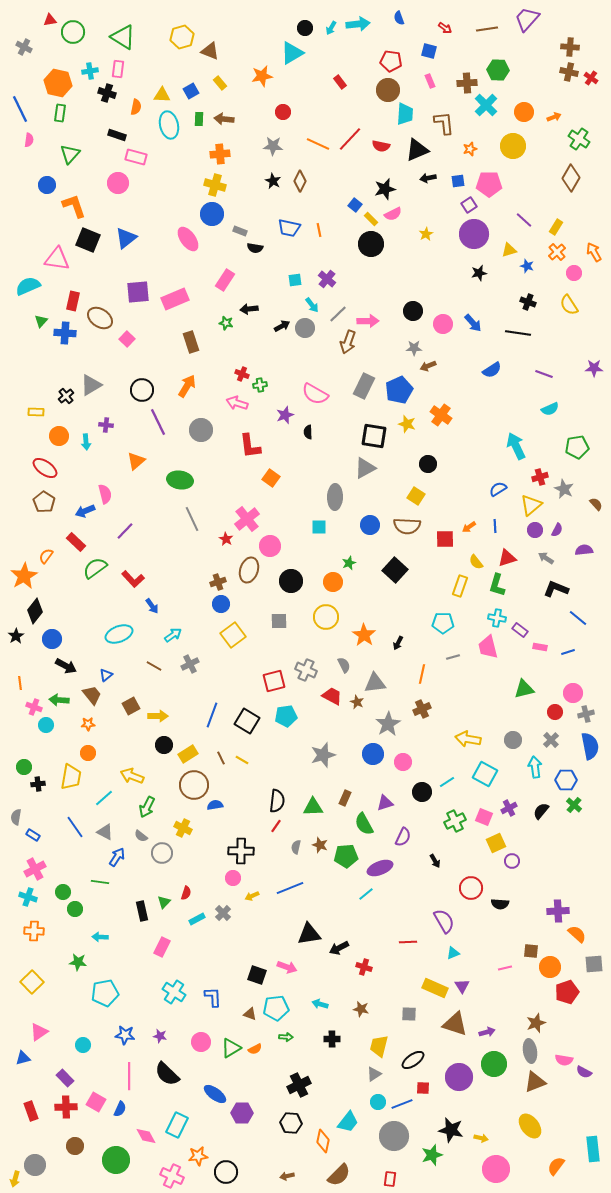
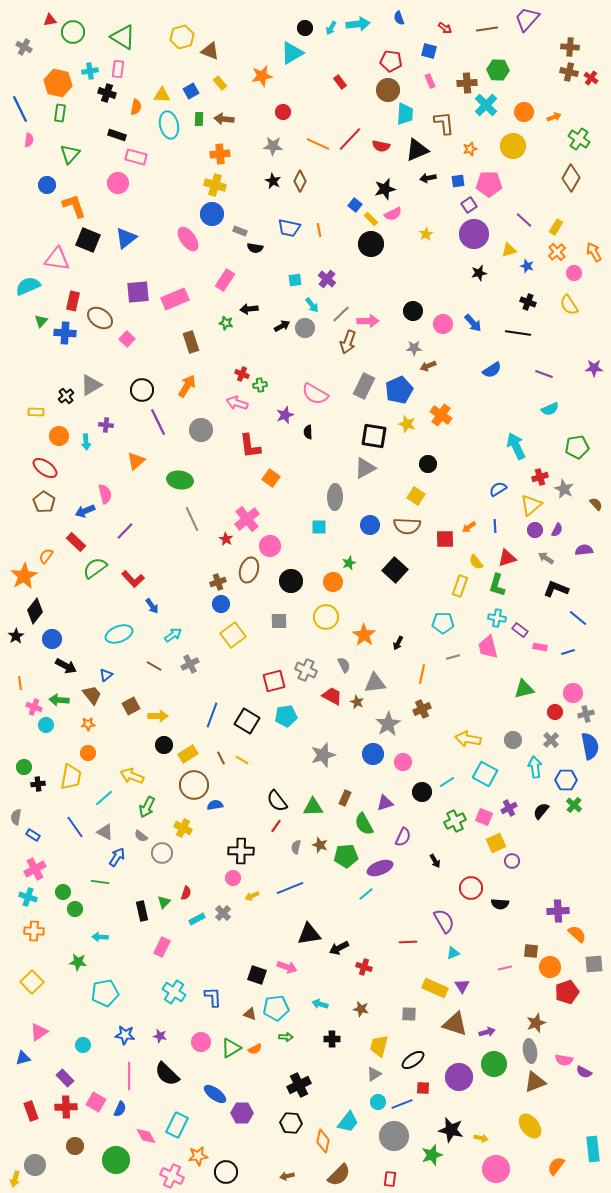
gray line at (338, 314): moved 3 px right
black semicircle at (277, 801): rotated 135 degrees clockwise
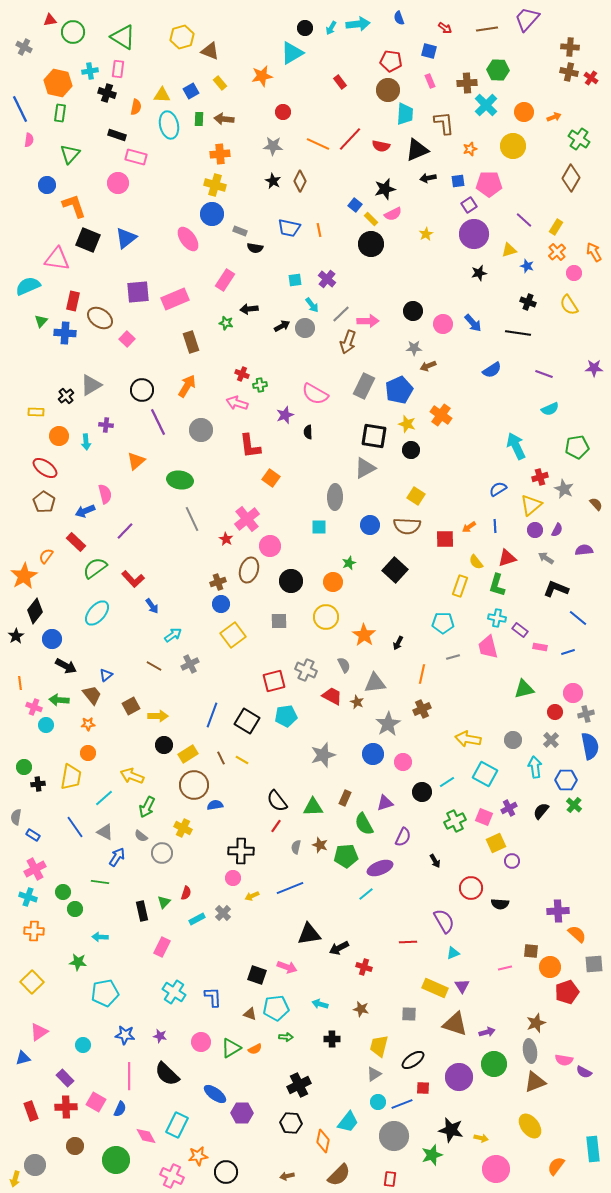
black circle at (428, 464): moved 17 px left, 14 px up
cyan ellipse at (119, 634): moved 22 px left, 21 px up; rotated 28 degrees counterclockwise
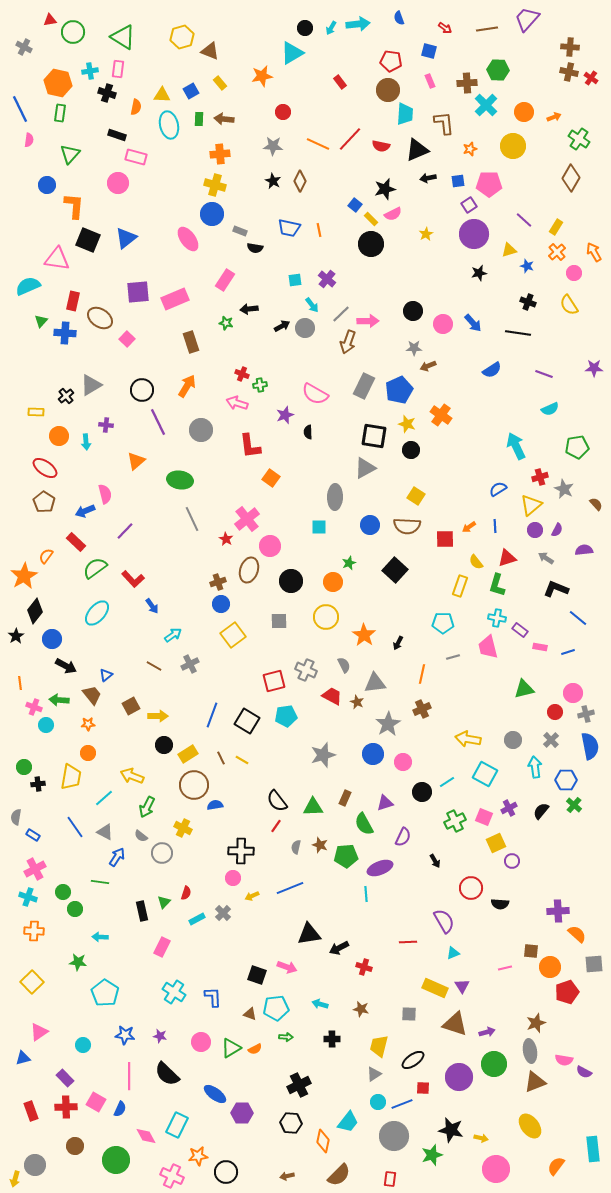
orange L-shape at (74, 206): rotated 24 degrees clockwise
cyan line at (366, 894): rotated 56 degrees counterclockwise
cyan pentagon at (105, 993): rotated 28 degrees counterclockwise
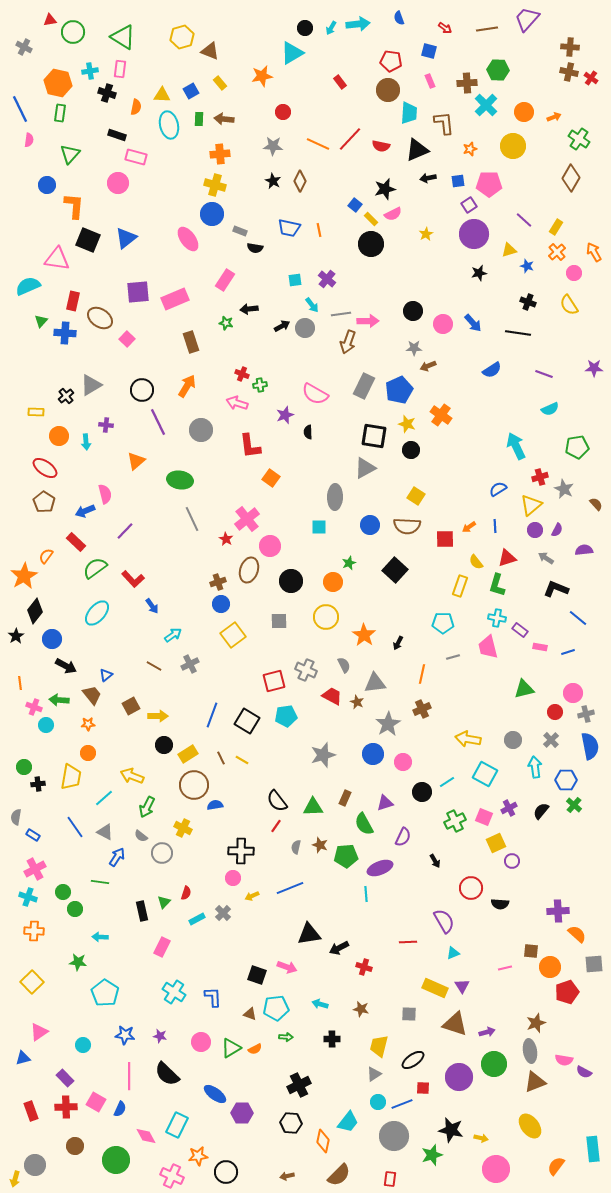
pink rectangle at (118, 69): moved 2 px right
cyan trapezoid at (405, 114): moved 4 px right, 1 px up
gray line at (341, 314): rotated 36 degrees clockwise
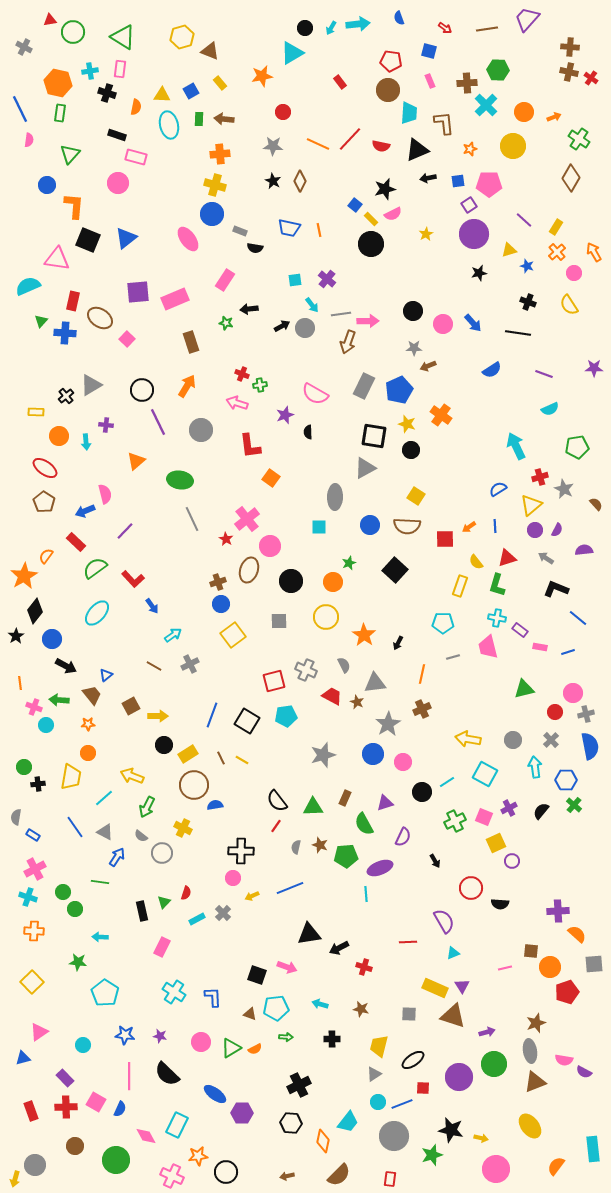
brown triangle at (455, 1024): moved 2 px left, 8 px up
